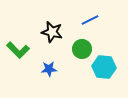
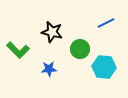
blue line: moved 16 px right, 3 px down
green circle: moved 2 px left
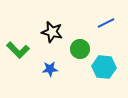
blue star: moved 1 px right
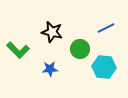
blue line: moved 5 px down
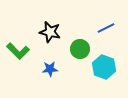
black star: moved 2 px left
green L-shape: moved 1 px down
cyan hexagon: rotated 15 degrees clockwise
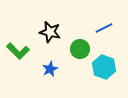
blue line: moved 2 px left
blue star: rotated 21 degrees counterclockwise
